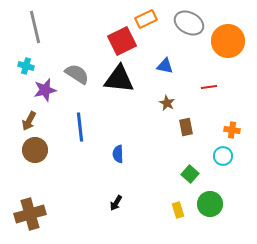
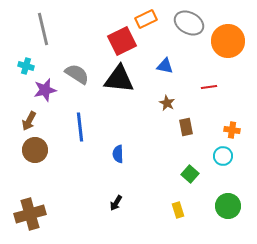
gray line: moved 8 px right, 2 px down
green circle: moved 18 px right, 2 px down
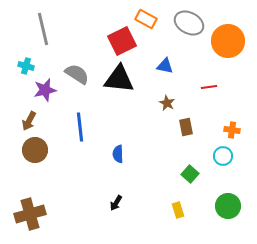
orange rectangle: rotated 55 degrees clockwise
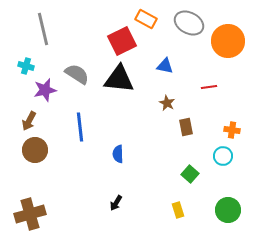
green circle: moved 4 px down
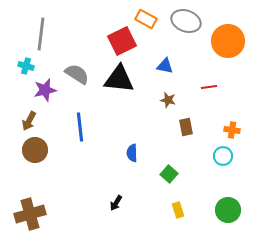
gray ellipse: moved 3 px left, 2 px up; rotated 8 degrees counterclockwise
gray line: moved 2 px left, 5 px down; rotated 20 degrees clockwise
brown star: moved 1 px right, 3 px up; rotated 14 degrees counterclockwise
blue semicircle: moved 14 px right, 1 px up
green square: moved 21 px left
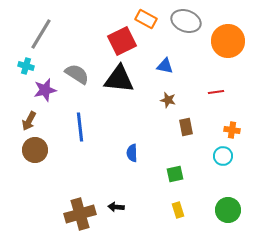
gray line: rotated 24 degrees clockwise
red line: moved 7 px right, 5 px down
green square: moved 6 px right; rotated 36 degrees clockwise
black arrow: moved 4 px down; rotated 63 degrees clockwise
brown cross: moved 50 px right
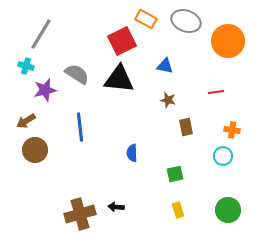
brown arrow: moved 3 px left; rotated 30 degrees clockwise
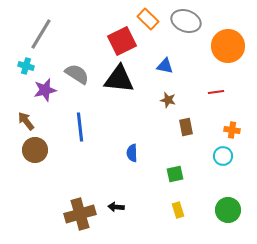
orange rectangle: moved 2 px right; rotated 15 degrees clockwise
orange circle: moved 5 px down
brown arrow: rotated 84 degrees clockwise
